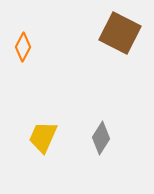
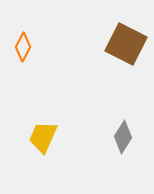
brown square: moved 6 px right, 11 px down
gray diamond: moved 22 px right, 1 px up
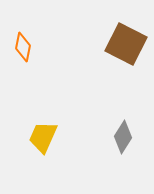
orange diamond: rotated 16 degrees counterclockwise
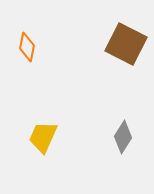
orange diamond: moved 4 px right
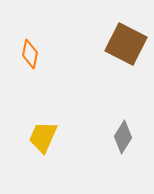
orange diamond: moved 3 px right, 7 px down
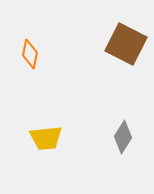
yellow trapezoid: moved 3 px right, 1 px down; rotated 120 degrees counterclockwise
